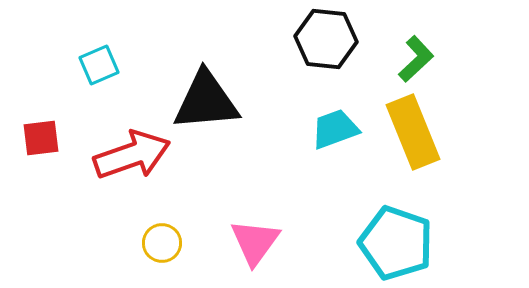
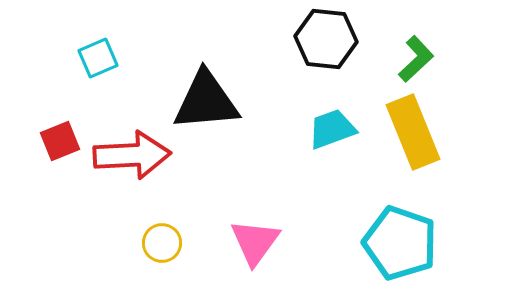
cyan square: moved 1 px left, 7 px up
cyan trapezoid: moved 3 px left
red square: moved 19 px right, 3 px down; rotated 15 degrees counterclockwise
red arrow: rotated 16 degrees clockwise
cyan pentagon: moved 4 px right
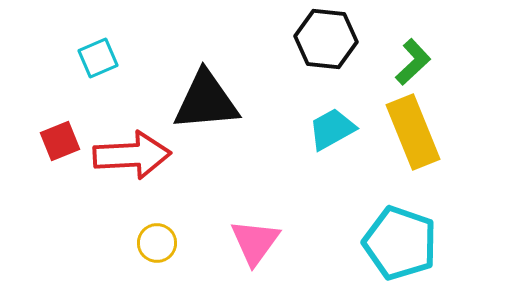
green L-shape: moved 3 px left, 3 px down
cyan trapezoid: rotated 9 degrees counterclockwise
yellow circle: moved 5 px left
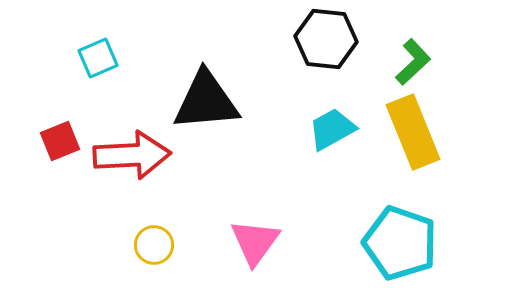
yellow circle: moved 3 px left, 2 px down
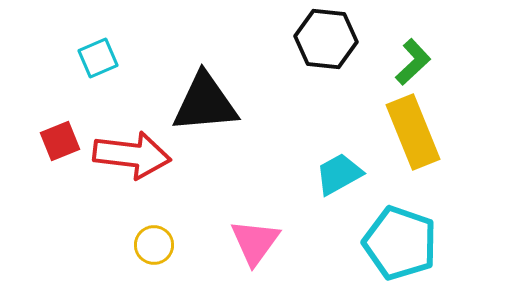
black triangle: moved 1 px left, 2 px down
cyan trapezoid: moved 7 px right, 45 px down
red arrow: rotated 10 degrees clockwise
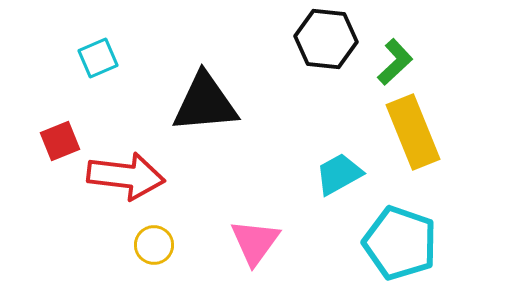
green L-shape: moved 18 px left
red arrow: moved 6 px left, 21 px down
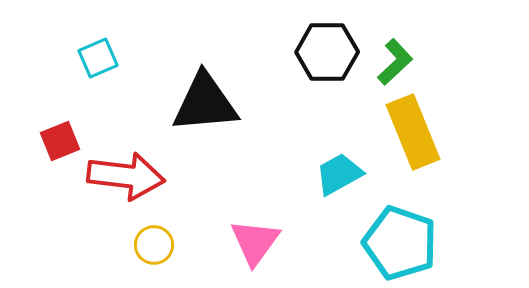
black hexagon: moved 1 px right, 13 px down; rotated 6 degrees counterclockwise
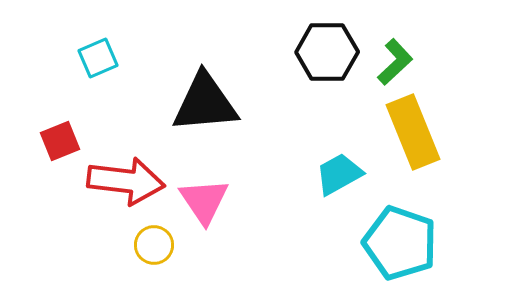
red arrow: moved 5 px down
pink triangle: moved 51 px left, 41 px up; rotated 10 degrees counterclockwise
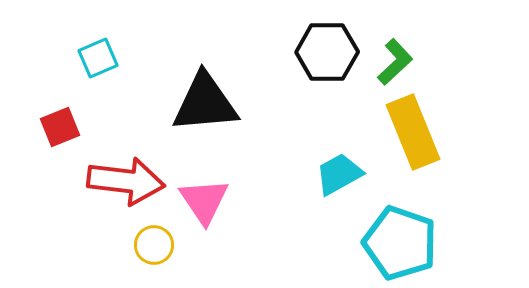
red square: moved 14 px up
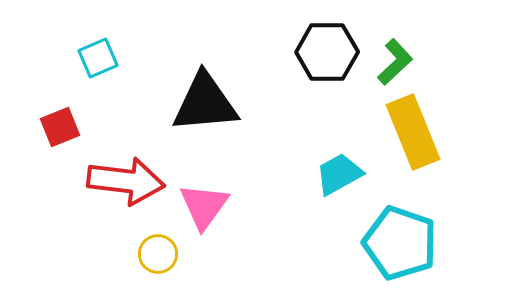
pink triangle: moved 5 px down; rotated 10 degrees clockwise
yellow circle: moved 4 px right, 9 px down
